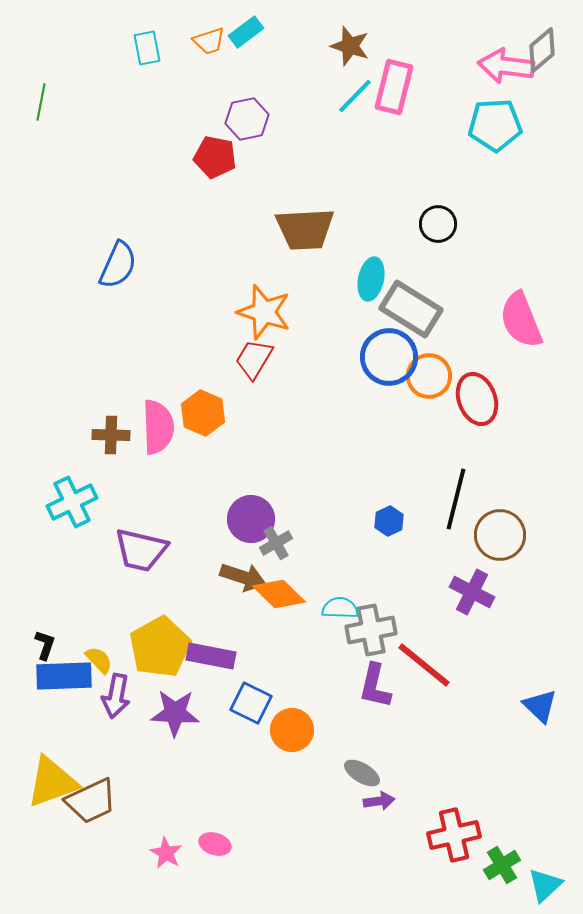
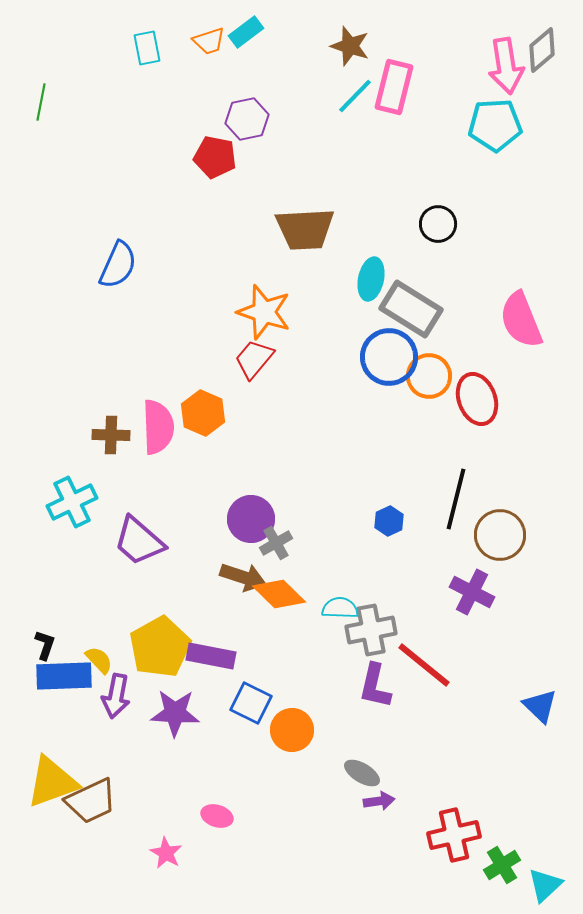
pink arrow at (506, 66): rotated 106 degrees counterclockwise
red trapezoid at (254, 359): rotated 9 degrees clockwise
purple trapezoid at (141, 550): moved 2 px left, 9 px up; rotated 28 degrees clockwise
pink ellipse at (215, 844): moved 2 px right, 28 px up
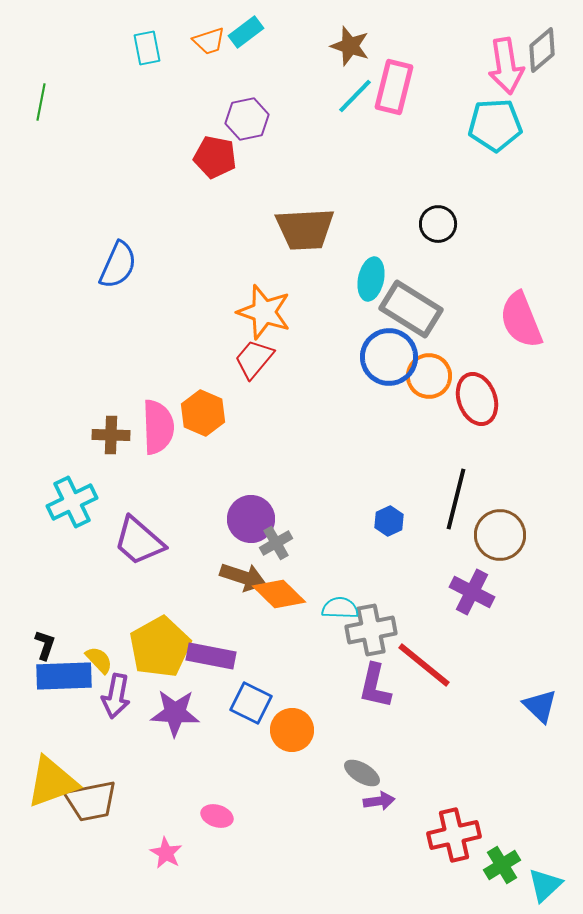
brown trapezoid at (91, 801): rotated 14 degrees clockwise
